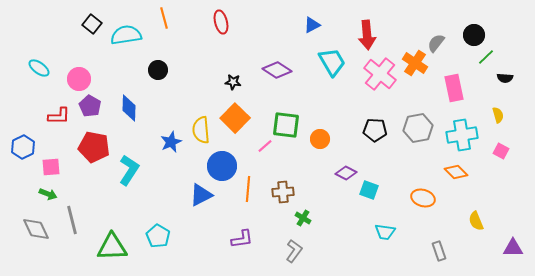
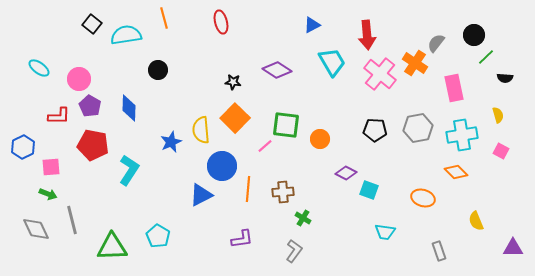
red pentagon at (94, 147): moved 1 px left, 2 px up
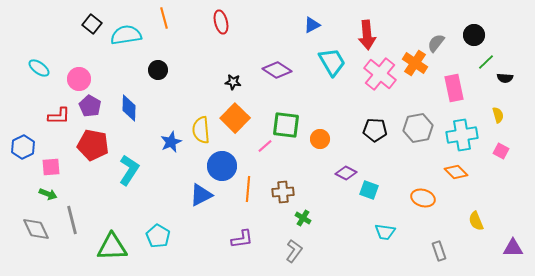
green line at (486, 57): moved 5 px down
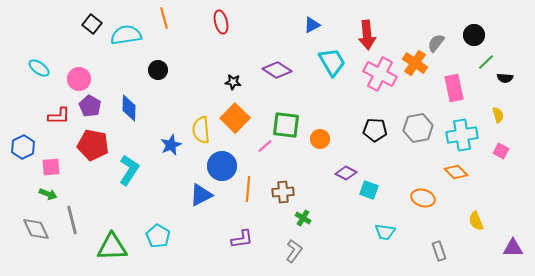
pink cross at (380, 74): rotated 12 degrees counterclockwise
blue star at (171, 142): moved 3 px down
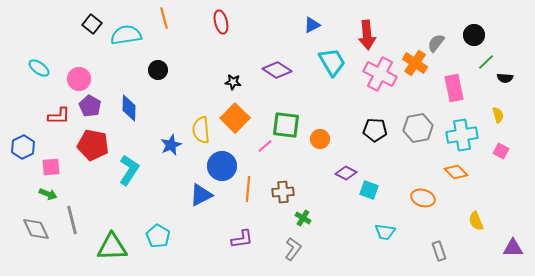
gray L-shape at (294, 251): moved 1 px left, 2 px up
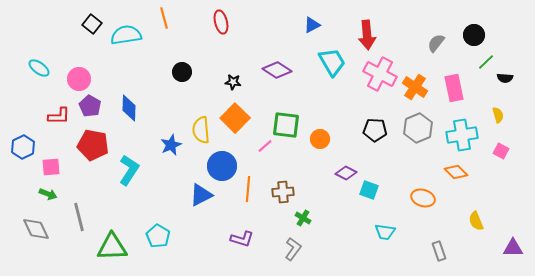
orange cross at (415, 63): moved 24 px down
black circle at (158, 70): moved 24 px right, 2 px down
gray hexagon at (418, 128): rotated 12 degrees counterclockwise
gray line at (72, 220): moved 7 px right, 3 px up
purple L-shape at (242, 239): rotated 25 degrees clockwise
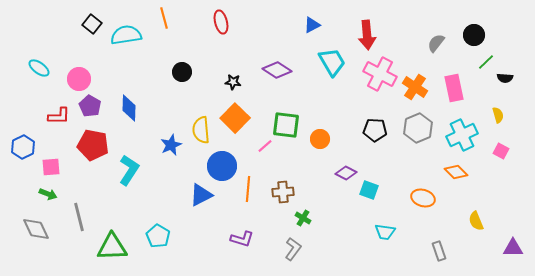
cyan cross at (462, 135): rotated 16 degrees counterclockwise
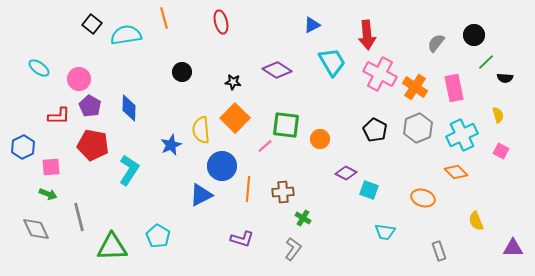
black pentagon at (375, 130): rotated 25 degrees clockwise
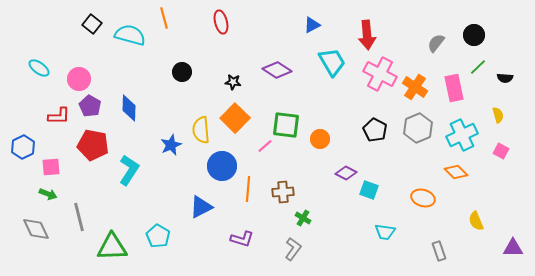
cyan semicircle at (126, 35): moved 4 px right; rotated 24 degrees clockwise
green line at (486, 62): moved 8 px left, 5 px down
blue triangle at (201, 195): moved 12 px down
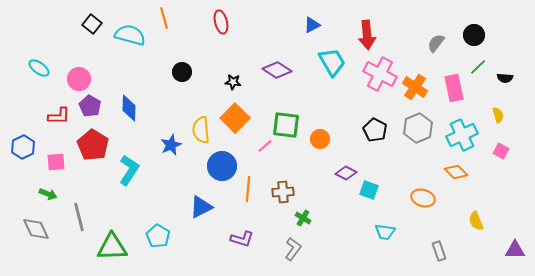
red pentagon at (93, 145): rotated 20 degrees clockwise
pink square at (51, 167): moved 5 px right, 5 px up
purple triangle at (513, 248): moved 2 px right, 2 px down
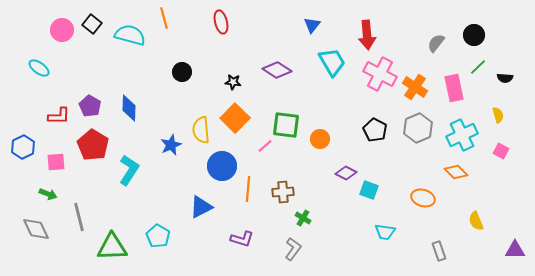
blue triangle at (312, 25): rotated 24 degrees counterclockwise
pink circle at (79, 79): moved 17 px left, 49 px up
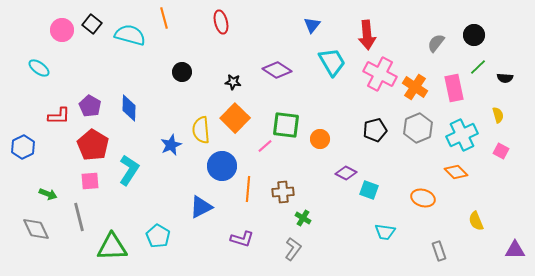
black pentagon at (375, 130): rotated 30 degrees clockwise
pink square at (56, 162): moved 34 px right, 19 px down
